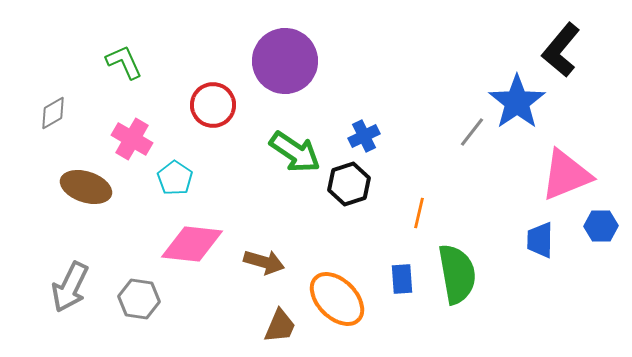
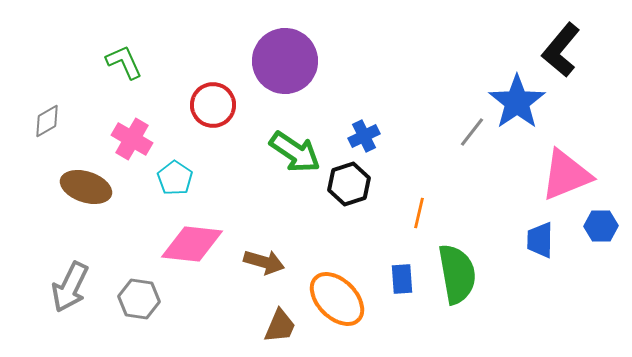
gray diamond: moved 6 px left, 8 px down
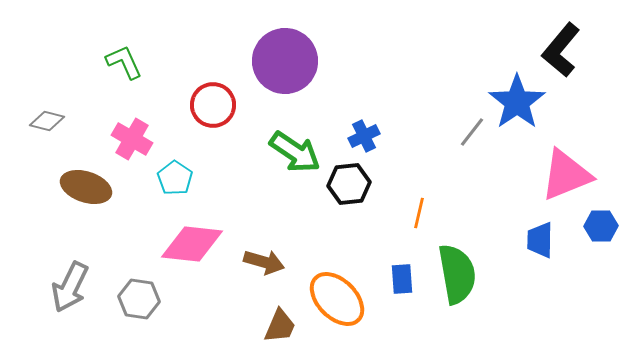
gray diamond: rotated 44 degrees clockwise
black hexagon: rotated 12 degrees clockwise
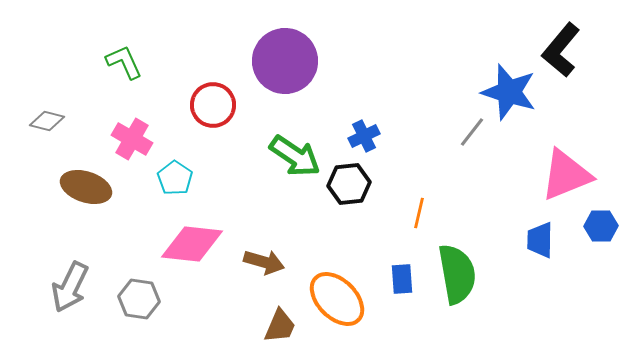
blue star: moved 8 px left, 10 px up; rotated 20 degrees counterclockwise
green arrow: moved 4 px down
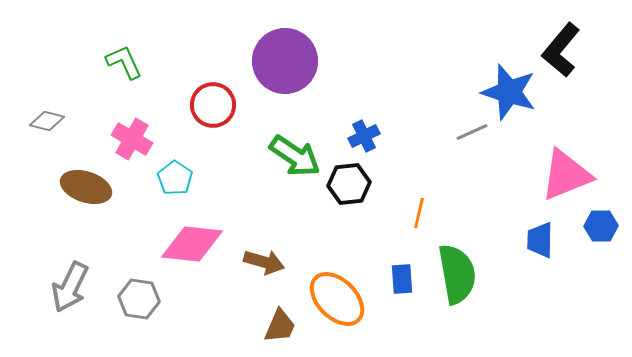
gray line: rotated 28 degrees clockwise
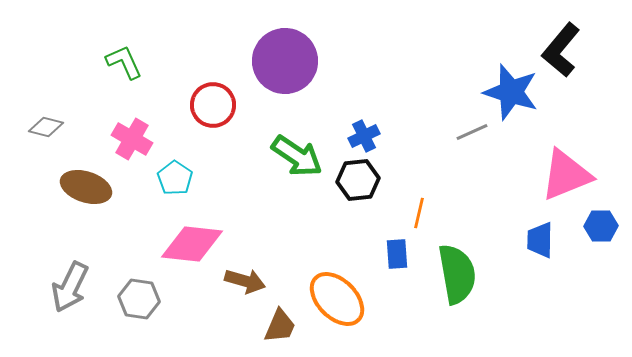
blue star: moved 2 px right
gray diamond: moved 1 px left, 6 px down
green arrow: moved 2 px right
black hexagon: moved 9 px right, 4 px up
brown arrow: moved 19 px left, 19 px down
blue rectangle: moved 5 px left, 25 px up
